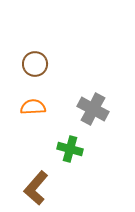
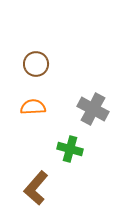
brown circle: moved 1 px right
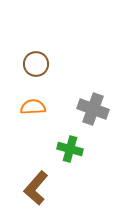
gray cross: rotated 8 degrees counterclockwise
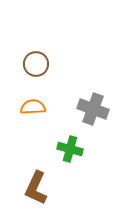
brown L-shape: rotated 16 degrees counterclockwise
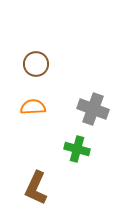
green cross: moved 7 px right
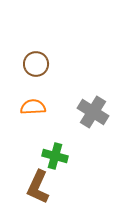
gray cross: moved 3 px down; rotated 12 degrees clockwise
green cross: moved 22 px left, 7 px down
brown L-shape: moved 2 px right, 1 px up
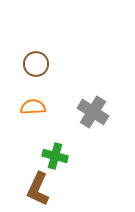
brown L-shape: moved 2 px down
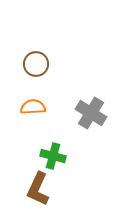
gray cross: moved 2 px left, 1 px down
green cross: moved 2 px left
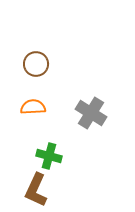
green cross: moved 4 px left
brown L-shape: moved 2 px left, 1 px down
